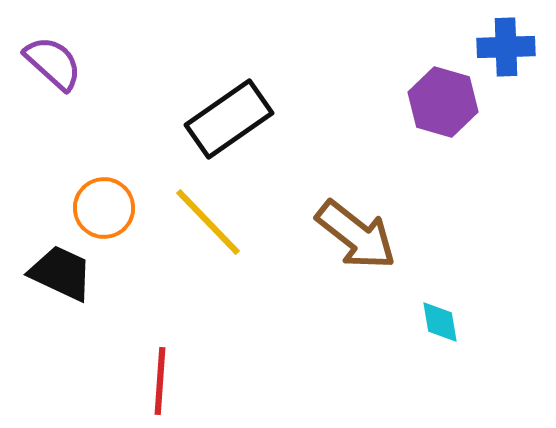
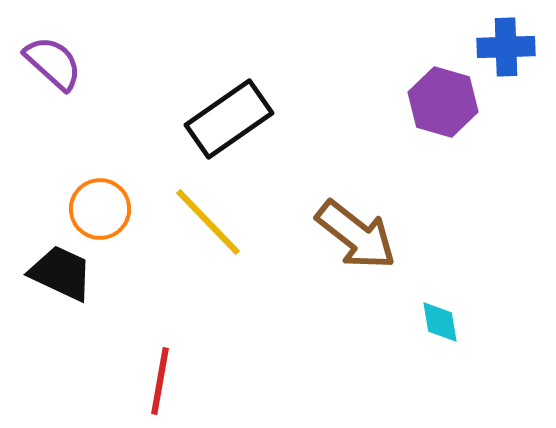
orange circle: moved 4 px left, 1 px down
red line: rotated 6 degrees clockwise
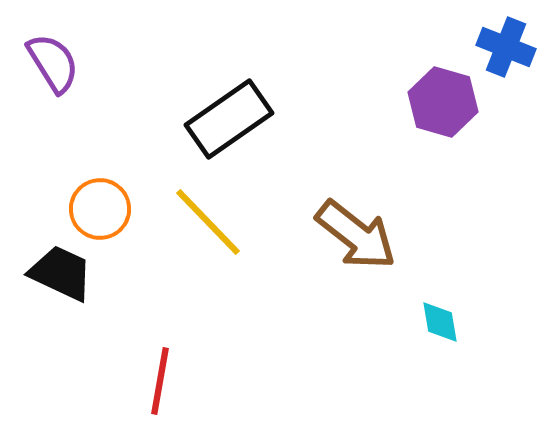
blue cross: rotated 24 degrees clockwise
purple semicircle: rotated 16 degrees clockwise
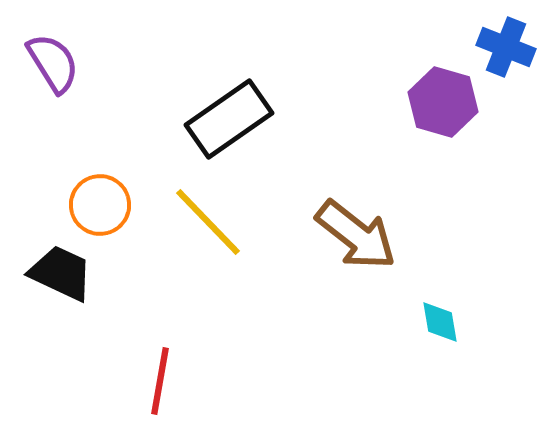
orange circle: moved 4 px up
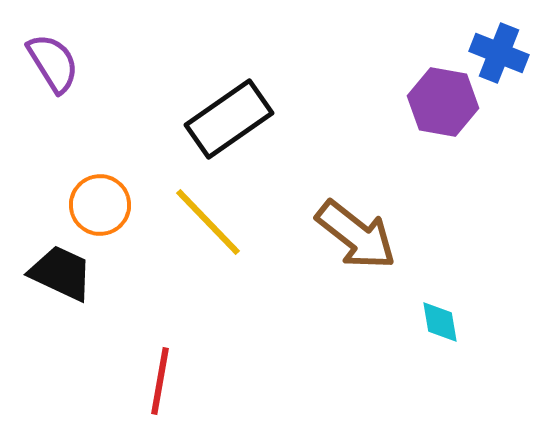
blue cross: moved 7 px left, 6 px down
purple hexagon: rotated 6 degrees counterclockwise
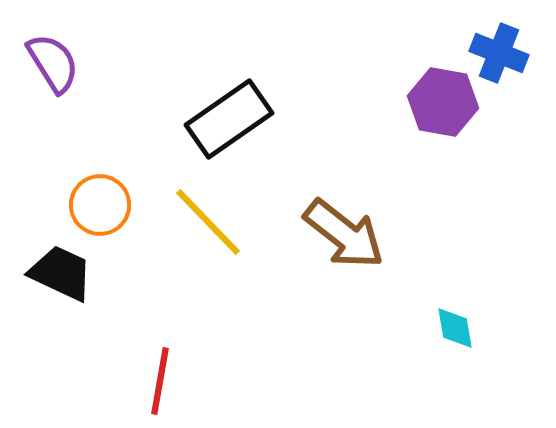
brown arrow: moved 12 px left, 1 px up
cyan diamond: moved 15 px right, 6 px down
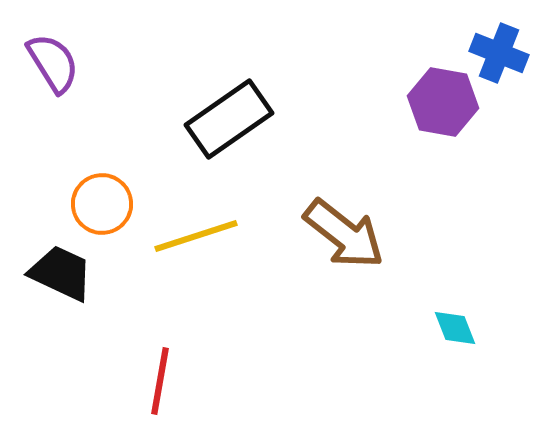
orange circle: moved 2 px right, 1 px up
yellow line: moved 12 px left, 14 px down; rotated 64 degrees counterclockwise
cyan diamond: rotated 12 degrees counterclockwise
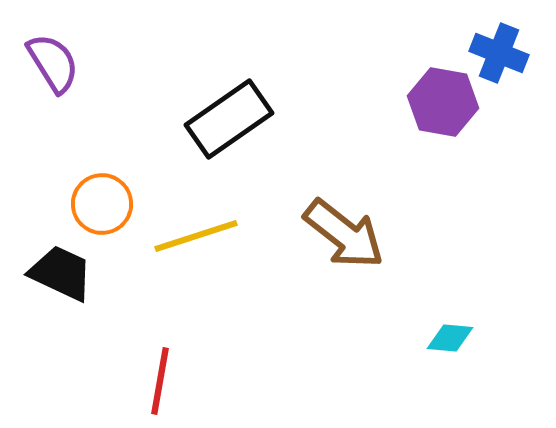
cyan diamond: moved 5 px left, 10 px down; rotated 63 degrees counterclockwise
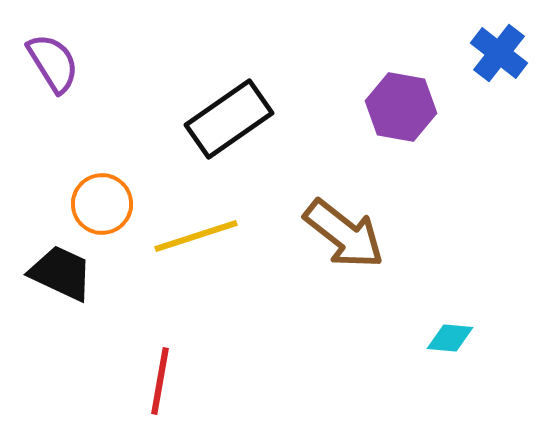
blue cross: rotated 16 degrees clockwise
purple hexagon: moved 42 px left, 5 px down
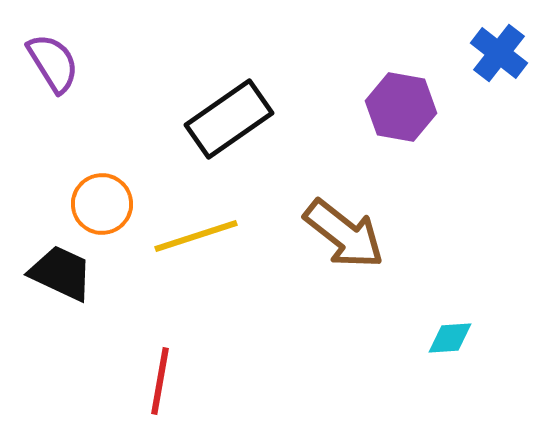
cyan diamond: rotated 9 degrees counterclockwise
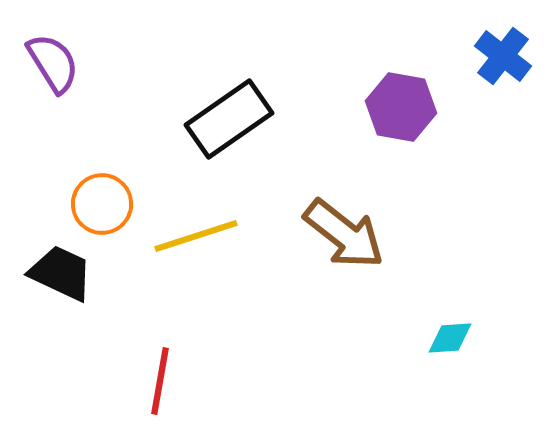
blue cross: moved 4 px right, 3 px down
